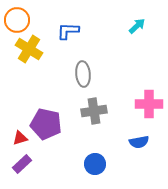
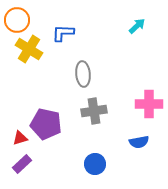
blue L-shape: moved 5 px left, 2 px down
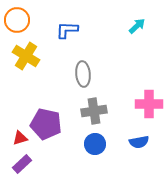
blue L-shape: moved 4 px right, 3 px up
yellow cross: moved 3 px left, 7 px down
blue circle: moved 20 px up
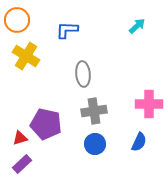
blue semicircle: rotated 54 degrees counterclockwise
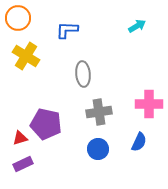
orange circle: moved 1 px right, 2 px up
cyan arrow: rotated 12 degrees clockwise
gray cross: moved 5 px right, 1 px down
blue circle: moved 3 px right, 5 px down
purple rectangle: moved 1 px right; rotated 18 degrees clockwise
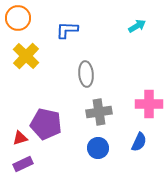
yellow cross: rotated 12 degrees clockwise
gray ellipse: moved 3 px right
blue circle: moved 1 px up
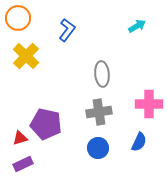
blue L-shape: rotated 125 degrees clockwise
gray ellipse: moved 16 px right
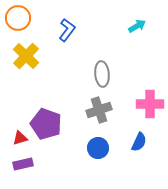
pink cross: moved 1 px right
gray cross: moved 2 px up; rotated 10 degrees counterclockwise
purple pentagon: rotated 8 degrees clockwise
purple rectangle: rotated 12 degrees clockwise
